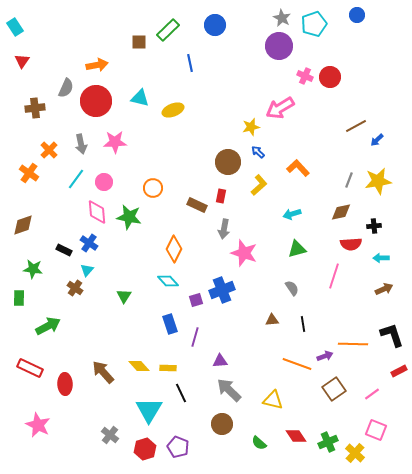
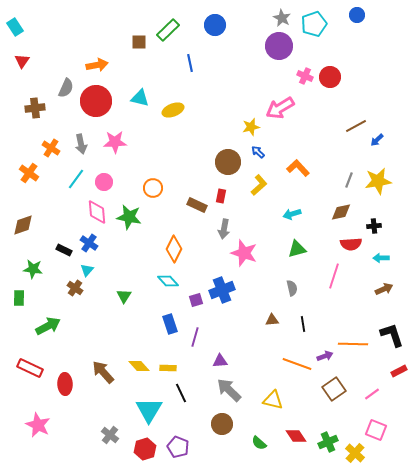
orange cross at (49, 150): moved 2 px right, 2 px up; rotated 12 degrees counterclockwise
gray semicircle at (292, 288): rotated 21 degrees clockwise
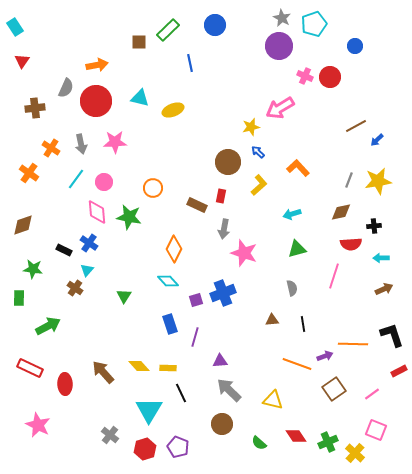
blue circle at (357, 15): moved 2 px left, 31 px down
blue cross at (222, 290): moved 1 px right, 3 px down
